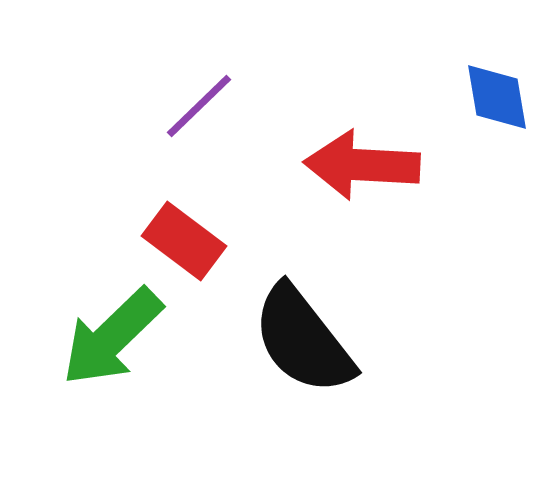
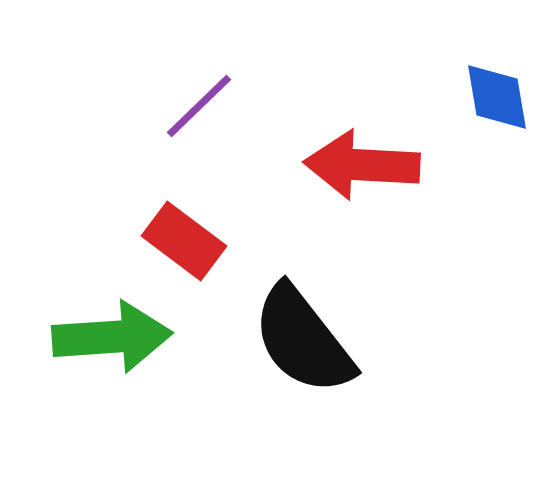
green arrow: rotated 140 degrees counterclockwise
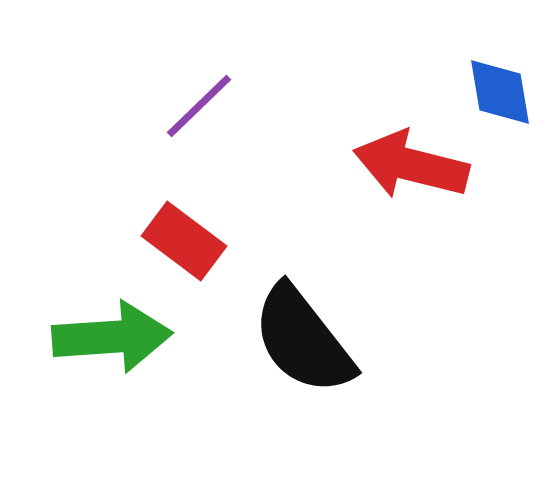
blue diamond: moved 3 px right, 5 px up
red arrow: moved 49 px right; rotated 11 degrees clockwise
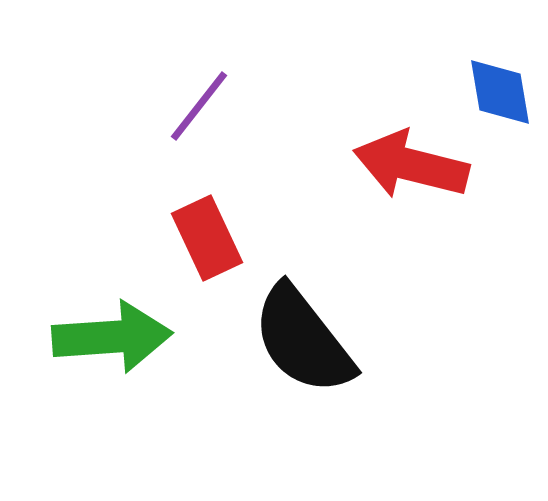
purple line: rotated 8 degrees counterclockwise
red rectangle: moved 23 px right, 3 px up; rotated 28 degrees clockwise
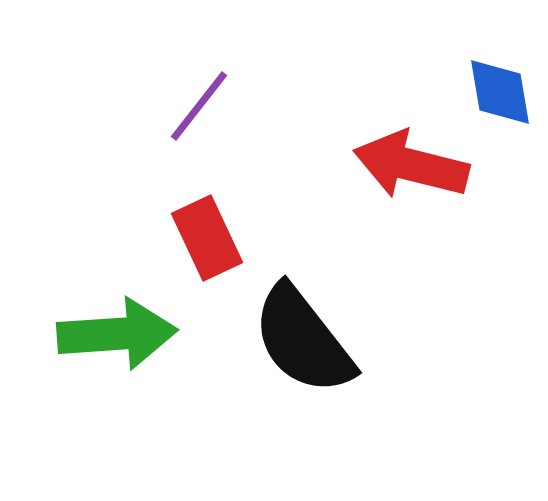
green arrow: moved 5 px right, 3 px up
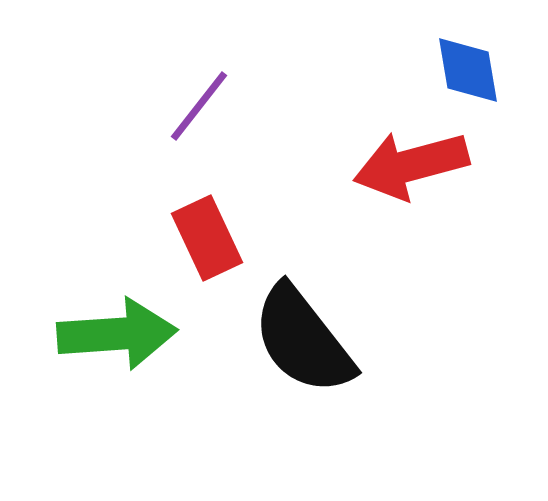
blue diamond: moved 32 px left, 22 px up
red arrow: rotated 29 degrees counterclockwise
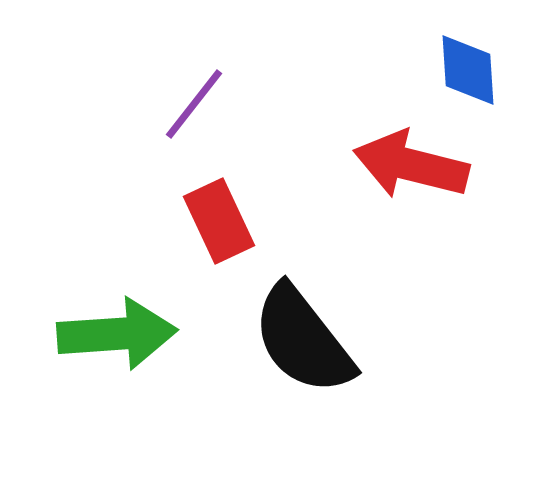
blue diamond: rotated 6 degrees clockwise
purple line: moved 5 px left, 2 px up
red arrow: rotated 29 degrees clockwise
red rectangle: moved 12 px right, 17 px up
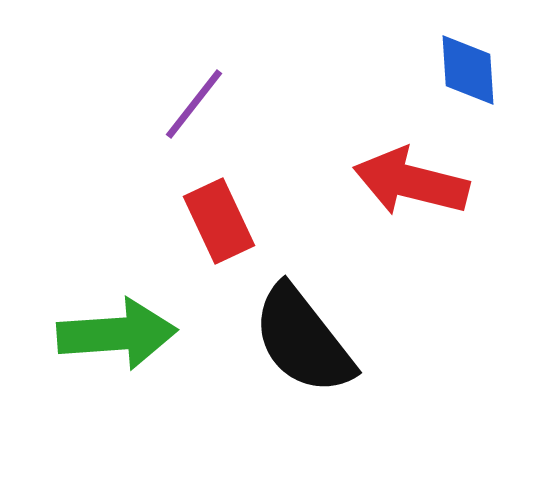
red arrow: moved 17 px down
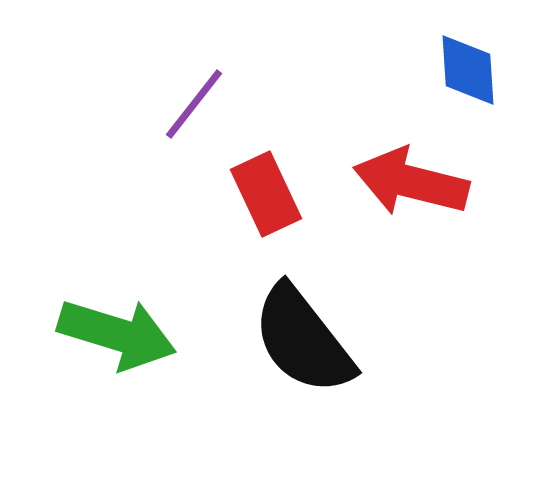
red rectangle: moved 47 px right, 27 px up
green arrow: rotated 21 degrees clockwise
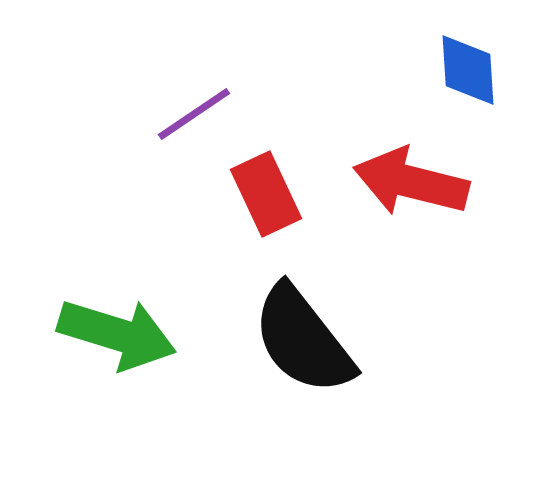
purple line: moved 10 px down; rotated 18 degrees clockwise
